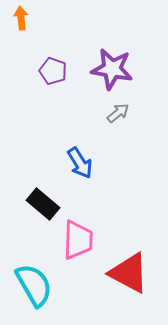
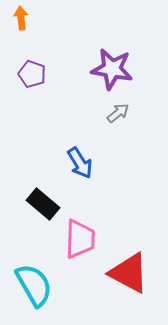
purple pentagon: moved 21 px left, 3 px down
pink trapezoid: moved 2 px right, 1 px up
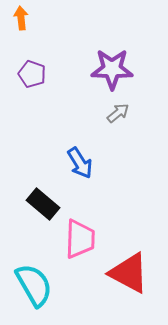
purple star: rotated 9 degrees counterclockwise
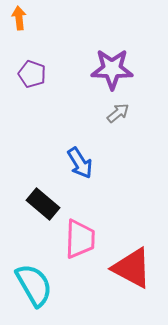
orange arrow: moved 2 px left
red triangle: moved 3 px right, 5 px up
